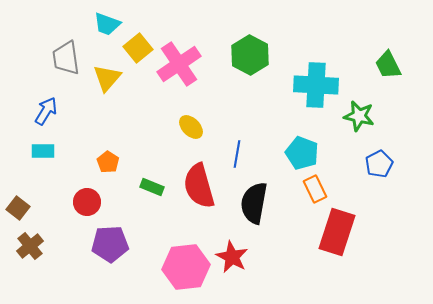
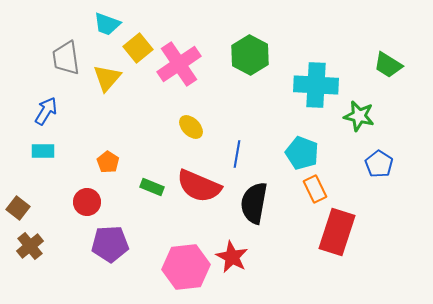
green trapezoid: rotated 32 degrees counterclockwise
blue pentagon: rotated 12 degrees counterclockwise
red semicircle: rotated 51 degrees counterclockwise
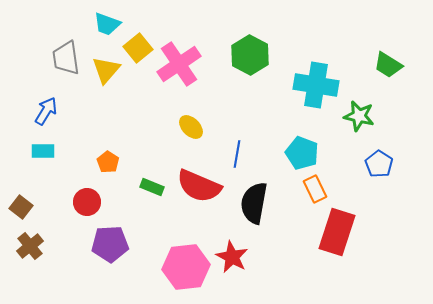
yellow triangle: moved 1 px left, 8 px up
cyan cross: rotated 6 degrees clockwise
brown square: moved 3 px right, 1 px up
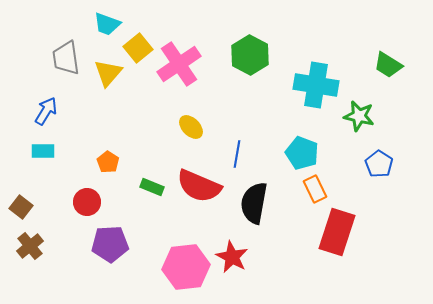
yellow triangle: moved 2 px right, 3 px down
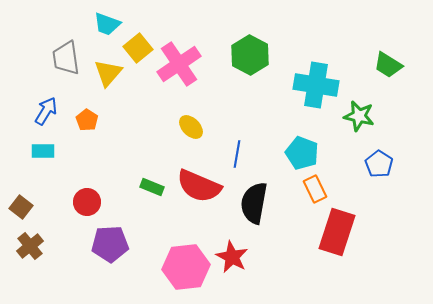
orange pentagon: moved 21 px left, 42 px up
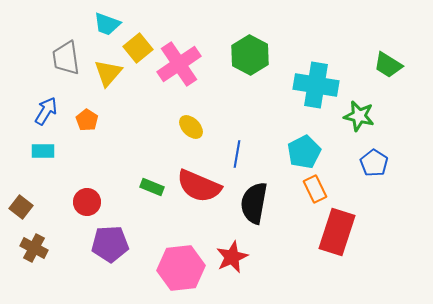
cyan pentagon: moved 2 px right, 1 px up; rotated 24 degrees clockwise
blue pentagon: moved 5 px left, 1 px up
brown cross: moved 4 px right, 2 px down; rotated 24 degrees counterclockwise
red star: rotated 20 degrees clockwise
pink hexagon: moved 5 px left, 1 px down
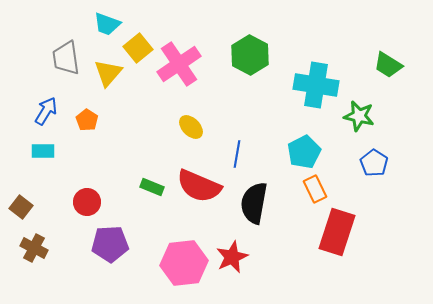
pink hexagon: moved 3 px right, 5 px up
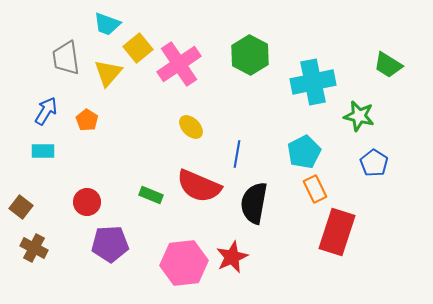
cyan cross: moved 3 px left, 3 px up; rotated 21 degrees counterclockwise
green rectangle: moved 1 px left, 8 px down
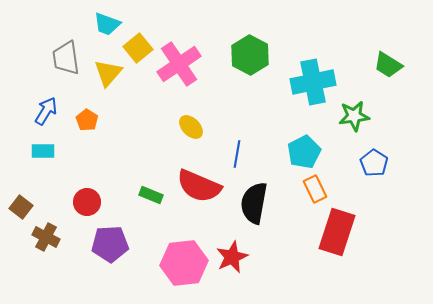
green star: moved 5 px left; rotated 20 degrees counterclockwise
brown cross: moved 12 px right, 11 px up
